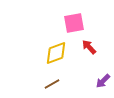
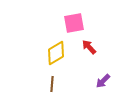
yellow diamond: rotated 10 degrees counterclockwise
brown line: rotated 56 degrees counterclockwise
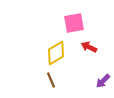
red arrow: rotated 21 degrees counterclockwise
brown line: moved 1 px left, 4 px up; rotated 28 degrees counterclockwise
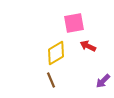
red arrow: moved 1 px left, 1 px up
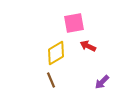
purple arrow: moved 1 px left, 1 px down
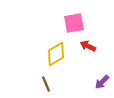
yellow diamond: moved 1 px down
brown line: moved 5 px left, 4 px down
